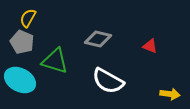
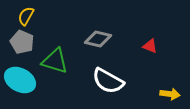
yellow semicircle: moved 2 px left, 2 px up
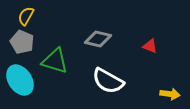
cyan ellipse: rotated 28 degrees clockwise
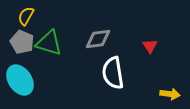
gray diamond: rotated 20 degrees counterclockwise
red triangle: rotated 35 degrees clockwise
green triangle: moved 6 px left, 18 px up
white semicircle: moved 5 px right, 8 px up; rotated 52 degrees clockwise
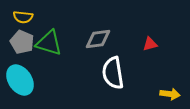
yellow semicircle: moved 3 px left, 1 px down; rotated 114 degrees counterclockwise
red triangle: moved 2 px up; rotated 49 degrees clockwise
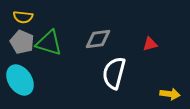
white semicircle: moved 1 px right; rotated 24 degrees clockwise
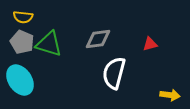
green triangle: moved 1 px down
yellow arrow: moved 1 px down
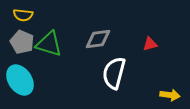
yellow semicircle: moved 2 px up
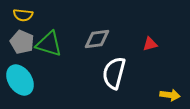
gray diamond: moved 1 px left
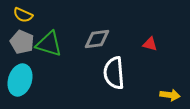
yellow semicircle: rotated 18 degrees clockwise
red triangle: rotated 28 degrees clockwise
white semicircle: rotated 20 degrees counterclockwise
cyan ellipse: rotated 52 degrees clockwise
